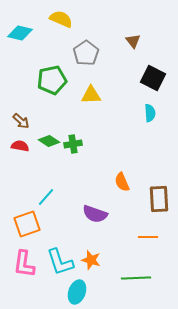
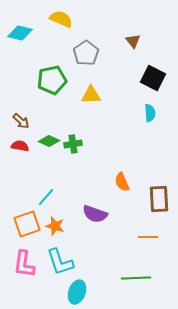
green diamond: rotated 10 degrees counterclockwise
orange star: moved 36 px left, 34 px up
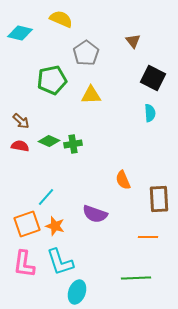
orange semicircle: moved 1 px right, 2 px up
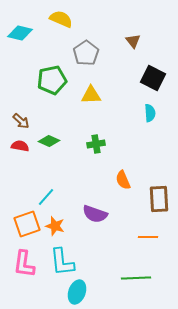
green cross: moved 23 px right
cyan L-shape: moved 2 px right; rotated 12 degrees clockwise
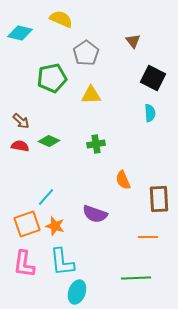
green pentagon: moved 2 px up
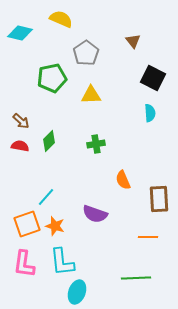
green diamond: rotated 70 degrees counterclockwise
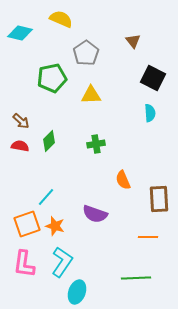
cyan L-shape: rotated 140 degrees counterclockwise
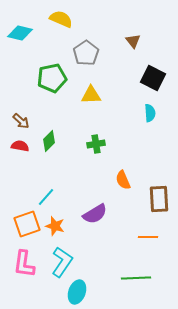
purple semicircle: rotated 50 degrees counterclockwise
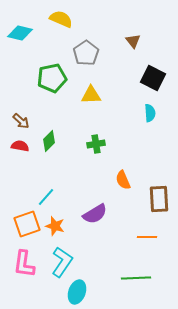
orange line: moved 1 px left
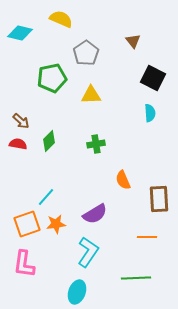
red semicircle: moved 2 px left, 2 px up
orange star: moved 1 px right, 2 px up; rotated 24 degrees counterclockwise
cyan L-shape: moved 26 px right, 10 px up
